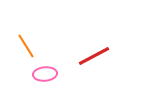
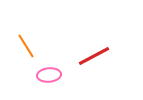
pink ellipse: moved 4 px right, 1 px down
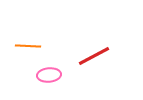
orange line: moved 2 px right; rotated 55 degrees counterclockwise
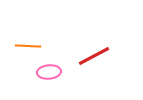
pink ellipse: moved 3 px up
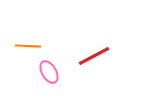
pink ellipse: rotated 65 degrees clockwise
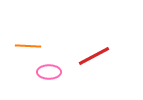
pink ellipse: rotated 60 degrees counterclockwise
